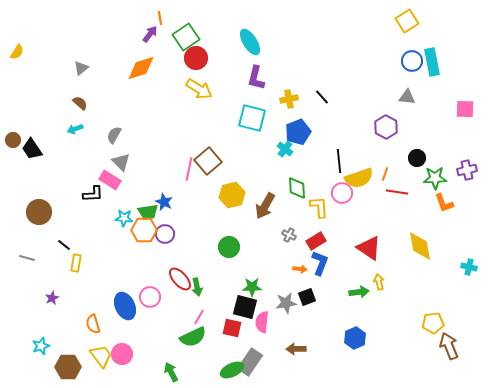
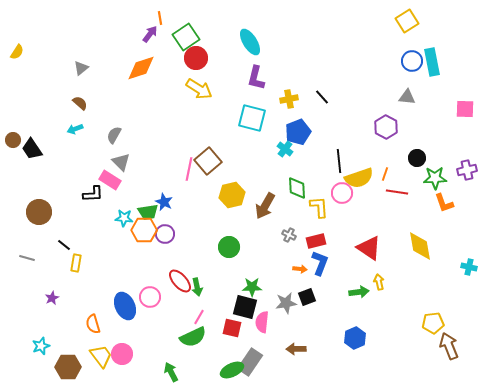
red rectangle at (316, 241): rotated 18 degrees clockwise
red ellipse at (180, 279): moved 2 px down
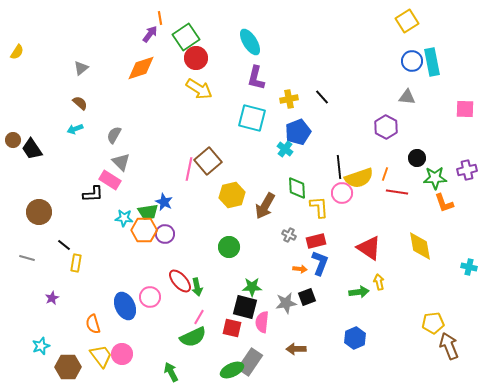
black line at (339, 161): moved 6 px down
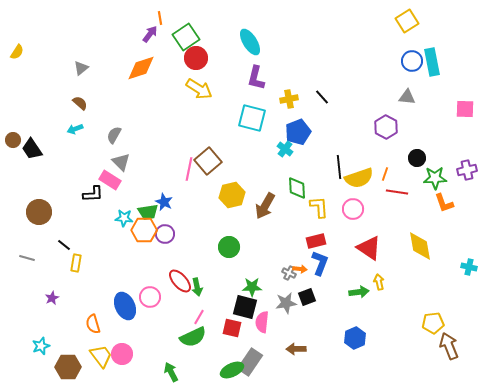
pink circle at (342, 193): moved 11 px right, 16 px down
gray cross at (289, 235): moved 38 px down
